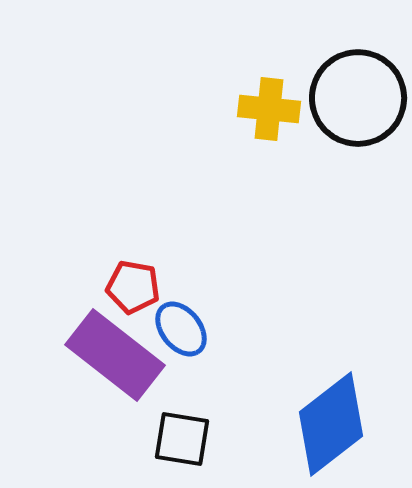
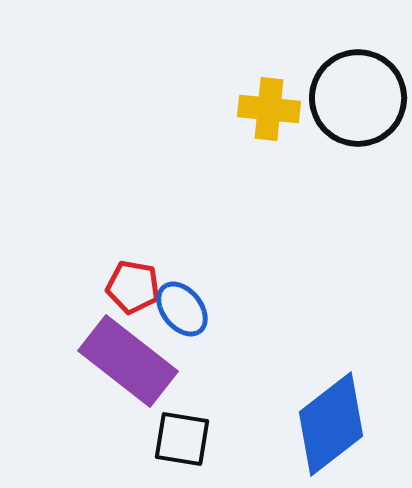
blue ellipse: moved 1 px right, 20 px up
purple rectangle: moved 13 px right, 6 px down
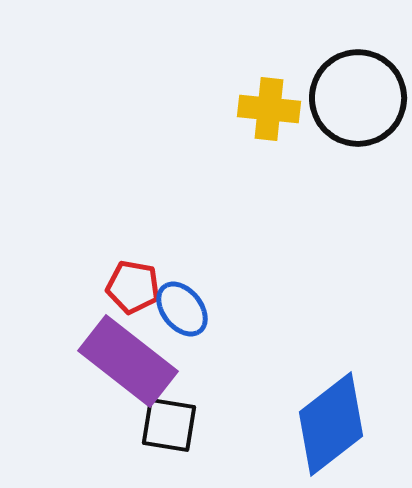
black square: moved 13 px left, 14 px up
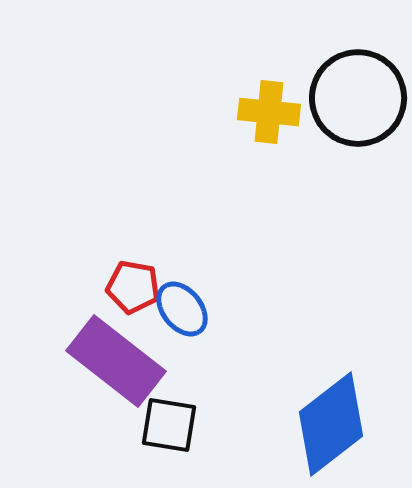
yellow cross: moved 3 px down
purple rectangle: moved 12 px left
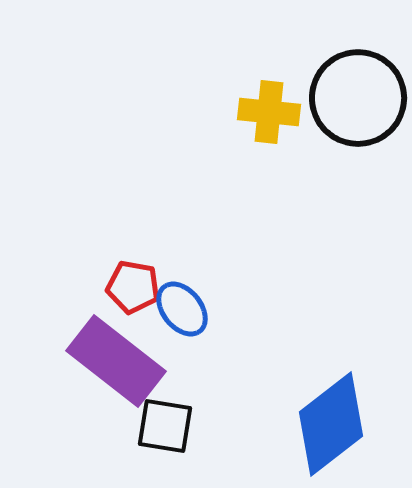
black square: moved 4 px left, 1 px down
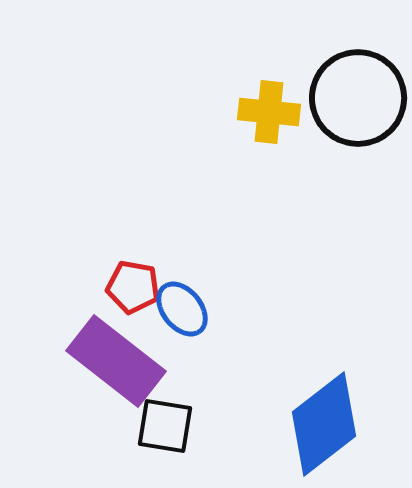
blue diamond: moved 7 px left
